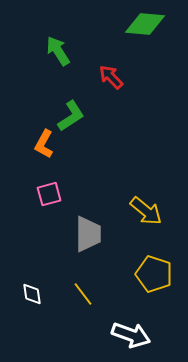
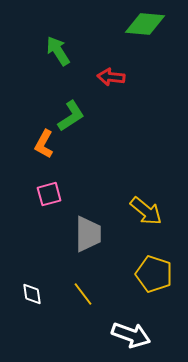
red arrow: rotated 40 degrees counterclockwise
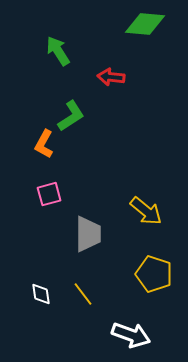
white diamond: moved 9 px right
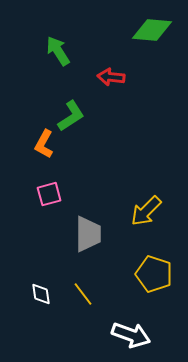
green diamond: moved 7 px right, 6 px down
yellow arrow: rotated 96 degrees clockwise
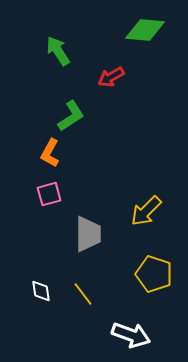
green diamond: moved 7 px left
red arrow: rotated 36 degrees counterclockwise
orange L-shape: moved 6 px right, 9 px down
white diamond: moved 3 px up
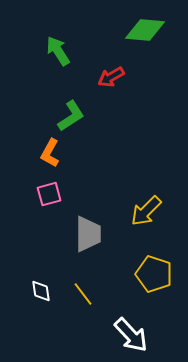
white arrow: rotated 27 degrees clockwise
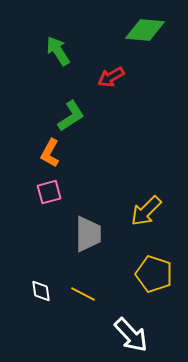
pink square: moved 2 px up
yellow line: rotated 25 degrees counterclockwise
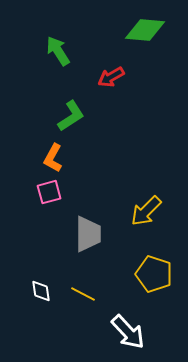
orange L-shape: moved 3 px right, 5 px down
white arrow: moved 3 px left, 3 px up
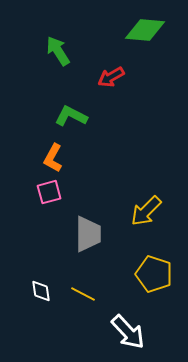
green L-shape: rotated 120 degrees counterclockwise
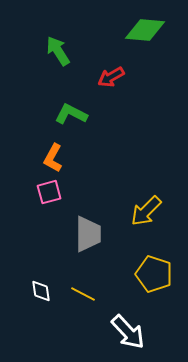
green L-shape: moved 2 px up
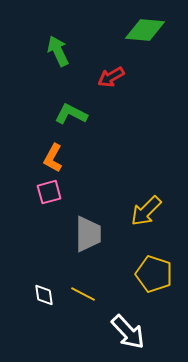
green arrow: rotated 8 degrees clockwise
white diamond: moved 3 px right, 4 px down
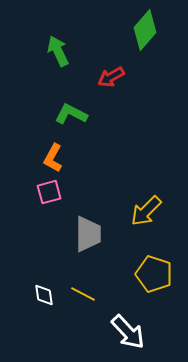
green diamond: rotated 54 degrees counterclockwise
